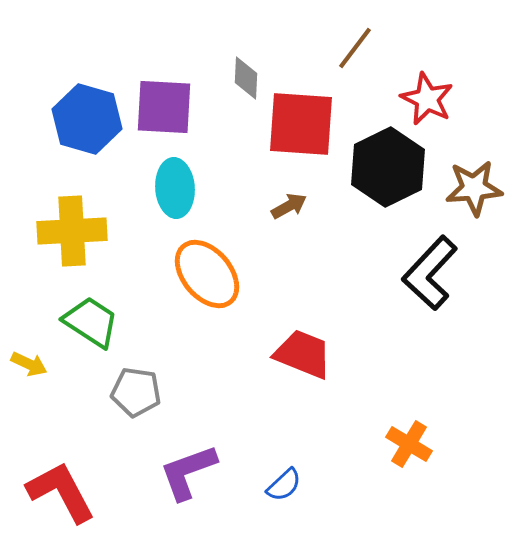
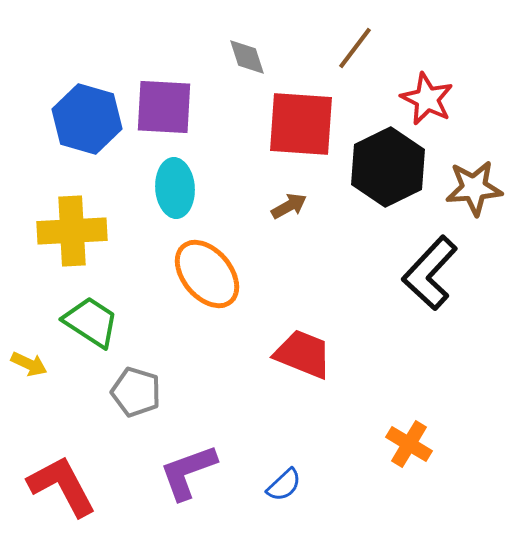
gray diamond: moved 1 px right, 21 px up; rotated 21 degrees counterclockwise
gray pentagon: rotated 9 degrees clockwise
red L-shape: moved 1 px right, 6 px up
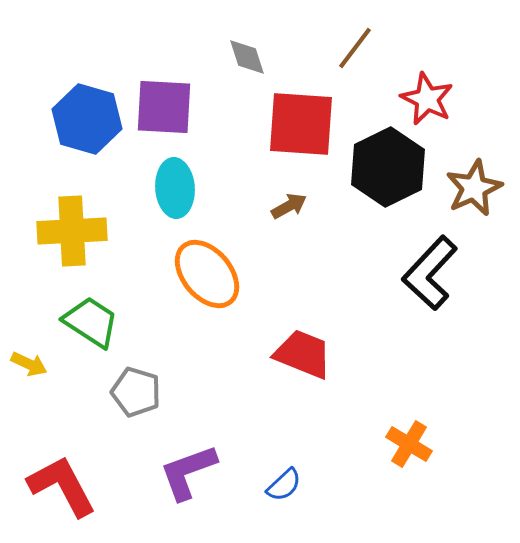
brown star: rotated 20 degrees counterclockwise
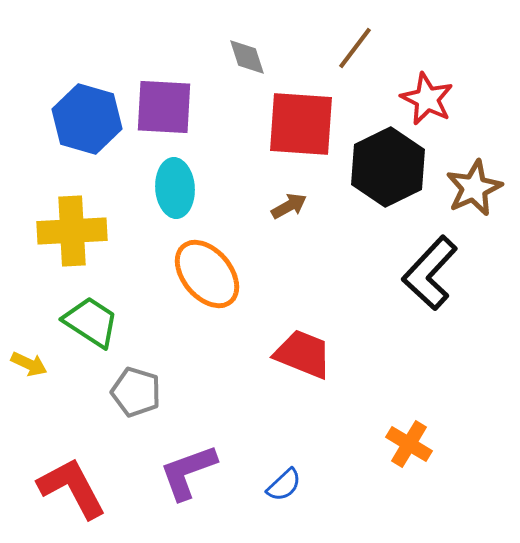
red L-shape: moved 10 px right, 2 px down
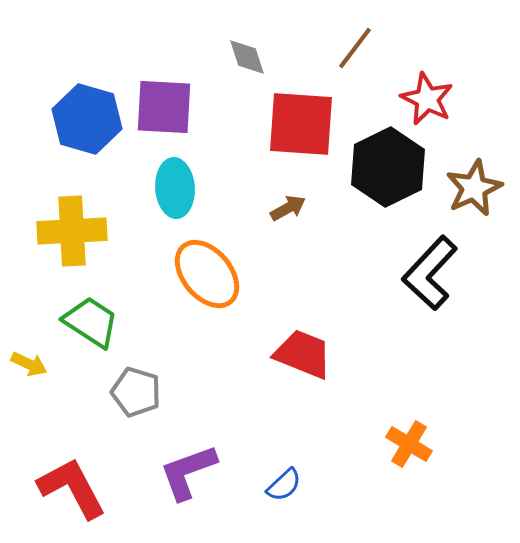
brown arrow: moved 1 px left, 2 px down
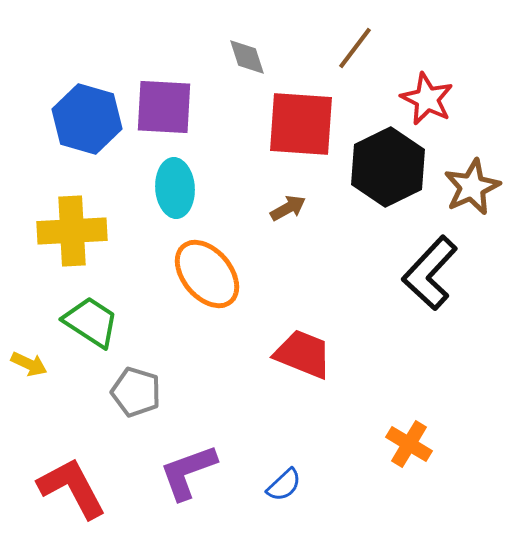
brown star: moved 2 px left, 1 px up
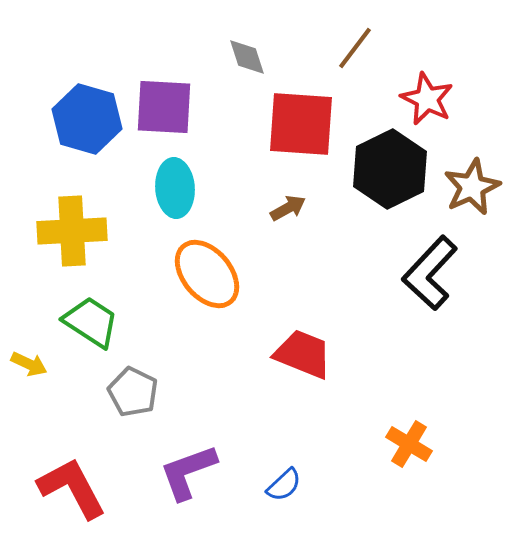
black hexagon: moved 2 px right, 2 px down
gray pentagon: moved 3 px left; rotated 9 degrees clockwise
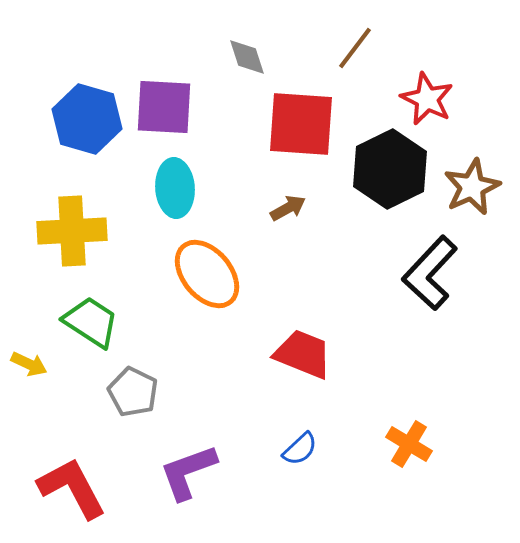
blue semicircle: moved 16 px right, 36 px up
